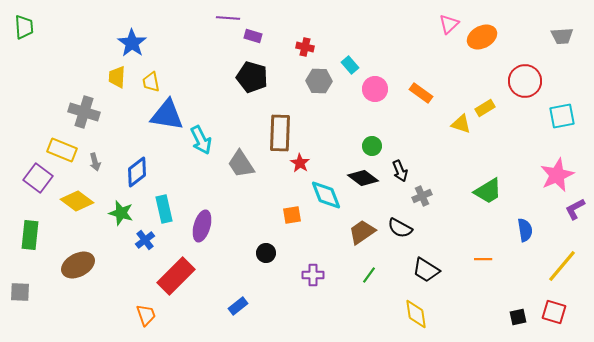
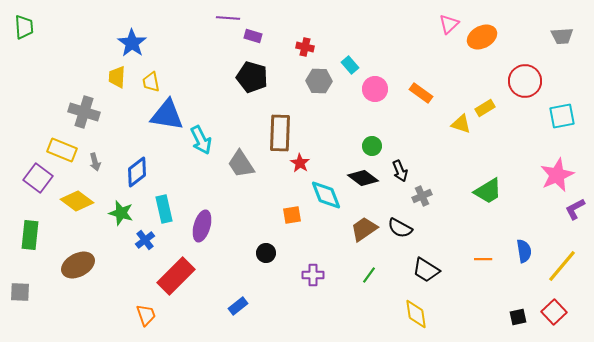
blue semicircle at (525, 230): moved 1 px left, 21 px down
brown trapezoid at (362, 232): moved 2 px right, 3 px up
red square at (554, 312): rotated 30 degrees clockwise
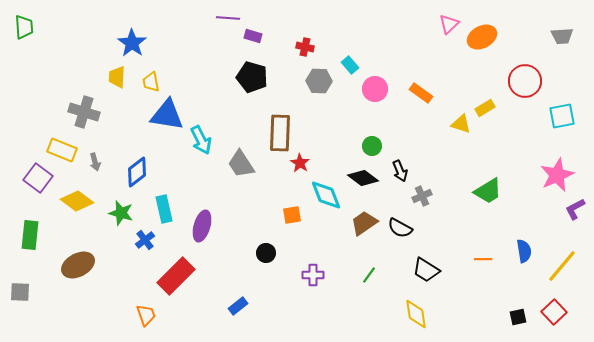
brown trapezoid at (364, 229): moved 6 px up
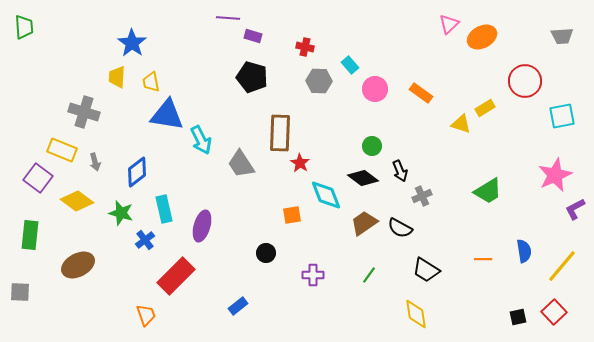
pink star at (557, 175): moved 2 px left
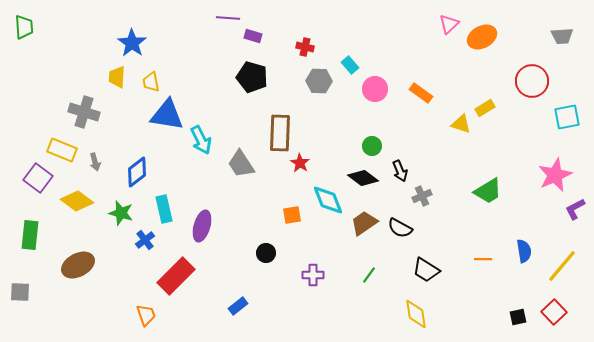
red circle at (525, 81): moved 7 px right
cyan square at (562, 116): moved 5 px right, 1 px down
cyan diamond at (326, 195): moved 2 px right, 5 px down
